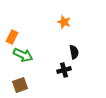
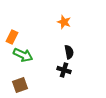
black semicircle: moved 5 px left
black cross: rotated 32 degrees clockwise
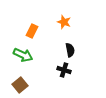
orange rectangle: moved 20 px right, 6 px up
black semicircle: moved 1 px right, 2 px up
brown square: rotated 21 degrees counterclockwise
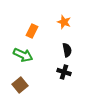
black semicircle: moved 3 px left
black cross: moved 2 px down
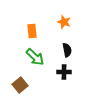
orange rectangle: rotated 32 degrees counterclockwise
green arrow: moved 12 px right, 2 px down; rotated 18 degrees clockwise
black cross: rotated 16 degrees counterclockwise
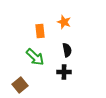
orange rectangle: moved 8 px right
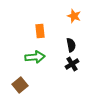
orange star: moved 10 px right, 6 px up
black semicircle: moved 4 px right, 5 px up
green arrow: rotated 48 degrees counterclockwise
black cross: moved 8 px right, 8 px up; rotated 32 degrees counterclockwise
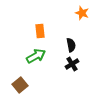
orange star: moved 8 px right, 3 px up
green arrow: moved 1 px right, 1 px up; rotated 24 degrees counterclockwise
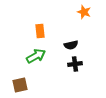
orange star: moved 2 px right, 1 px up
black semicircle: rotated 88 degrees clockwise
black cross: moved 3 px right; rotated 24 degrees clockwise
brown square: rotated 28 degrees clockwise
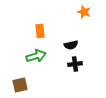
green arrow: rotated 12 degrees clockwise
